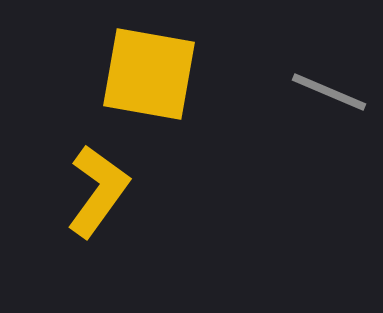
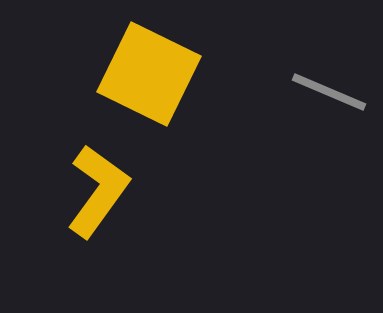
yellow square: rotated 16 degrees clockwise
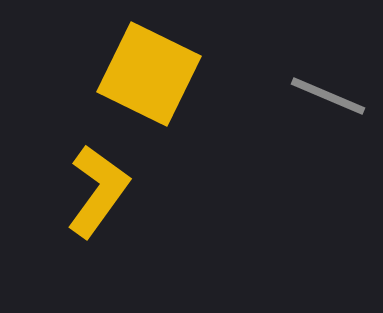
gray line: moved 1 px left, 4 px down
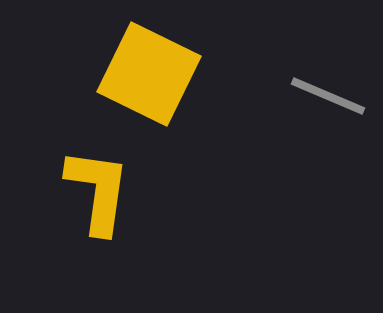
yellow L-shape: rotated 28 degrees counterclockwise
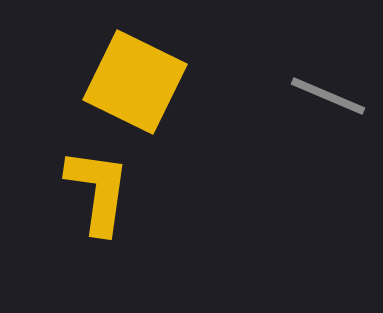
yellow square: moved 14 px left, 8 px down
